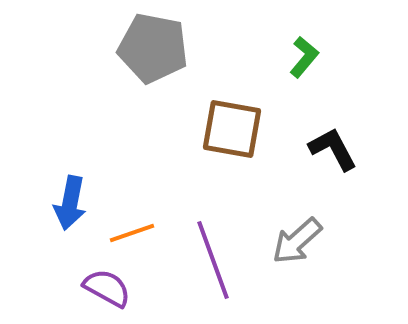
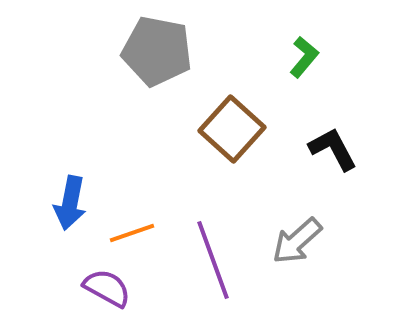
gray pentagon: moved 4 px right, 3 px down
brown square: rotated 32 degrees clockwise
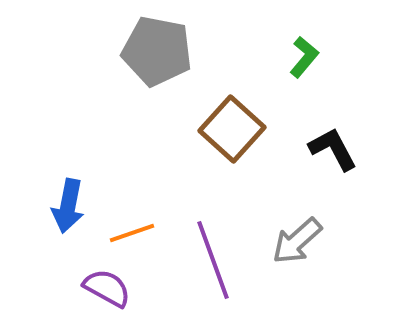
blue arrow: moved 2 px left, 3 px down
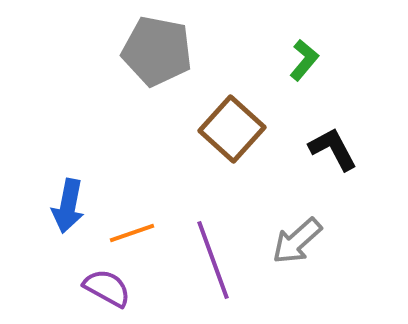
green L-shape: moved 3 px down
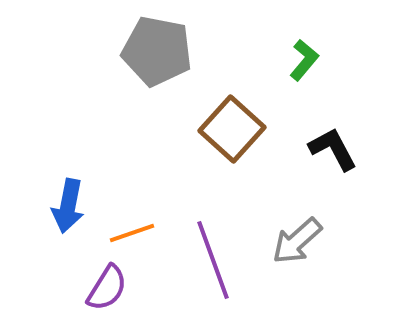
purple semicircle: rotated 93 degrees clockwise
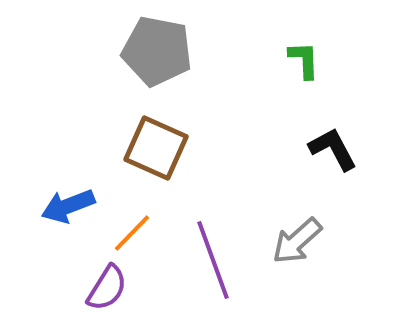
green L-shape: rotated 42 degrees counterclockwise
brown square: moved 76 px left, 19 px down; rotated 18 degrees counterclockwise
blue arrow: rotated 58 degrees clockwise
orange line: rotated 27 degrees counterclockwise
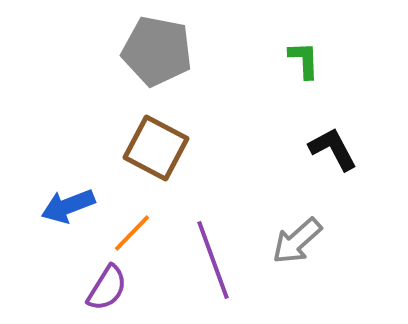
brown square: rotated 4 degrees clockwise
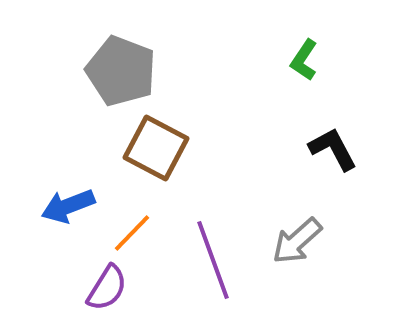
gray pentagon: moved 36 px left, 20 px down; rotated 10 degrees clockwise
green L-shape: rotated 144 degrees counterclockwise
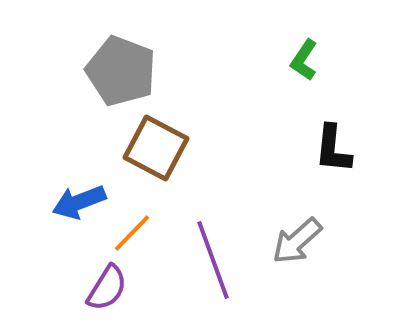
black L-shape: rotated 146 degrees counterclockwise
blue arrow: moved 11 px right, 4 px up
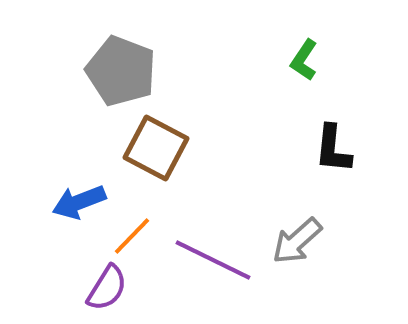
orange line: moved 3 px down
purple line: rotated 44 degrees counterclockwise
